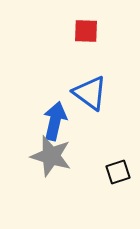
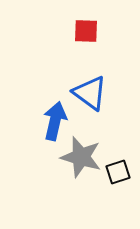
gray star: moved 30 px right, 1 px down
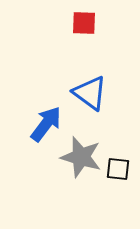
red square: moved 2 px left, 8 px up
blue arrow: moved 9 px left, 3 px down; rotated 24 degrees clockwise
black square: moved 3 px up; rotated 25 degrees clockwise
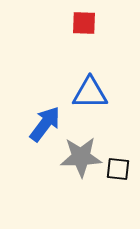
blue triangle: rotated 36 degrees counterclockwise
blue arrow: moved 1 px left
gray star: rotated 18 degrees counterclockwise
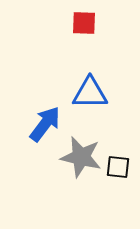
gray star: rotated 15 degrees clockwise
black square: moved 2 px up
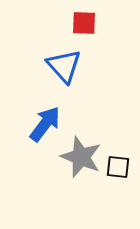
blue triangle: moved 26 px left, 27 px up; rotated 48 degrees clockwise
gray star: rotated 9 degrees clockwise
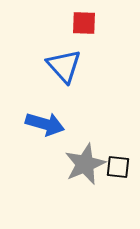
blue arrow: rotated 69 degrees clockwise
gray star: moved 4 px right, 7 px down; rotated 27 degrees clockwise
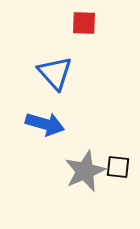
blue triangle: moved 9 px left, 7 px down
gray star: moved 7 px down
